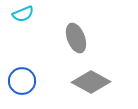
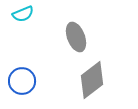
gray ellipse: moved 1 px up
gray diamond: moved 1 px right, 2 px up; rotated 66 degrees counterclockwise
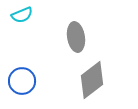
cyan semicircle: moved 1 px left, 1 px down
gray ellipse: rotated 12 degrees clockwise
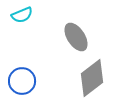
gray ellipse: rotated 24 degrees counterclockwise
gray diamond: moved 2 px up
